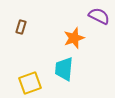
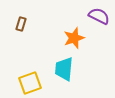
brown rectangle: moved 3 px up
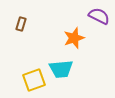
cyan trapezoid: moved 3 px left; rotated 100 degrees counterclockwise
yellow square: moved 4 px right, 3 px up
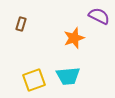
cyan trapezoid: moved 7 px right, 7 px down
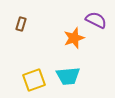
purple semicircle: moved 3 px left, 4 px down
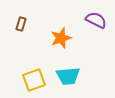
orange star: moved 13 px left
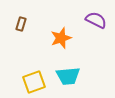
yellow square: moved 2 px down
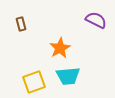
brown rectangle: rotated 32 degrees counterclockwise
orange star: moved 1 px left, 10 px down; rotated 10 degrees counterclockwise
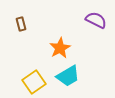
cyan trapezoid: rotated 25 degrees counterclockwise
yellow square: rotated 15 degrees counterclockwise
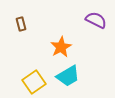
orange star: moved 1 px right, 1 px up
